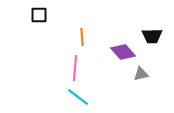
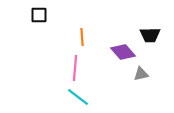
black trapezoid: moved 2 px left, 1 px up
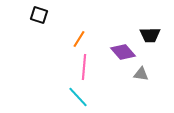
black square: rotated 18 degrees clockwise
orange line: moved 3 px left, 2 px down; rotated 36 degrees clockwise
pink line: moved 9 px right, 1 px up
gray triangle: rotated 21 degrees clockwise
cyan line: rotated 10 degrees clockwise
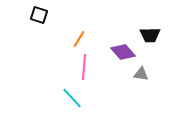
cyan line: moved 6 px left, 1 px down
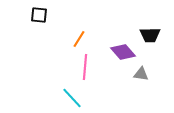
black square: rotated 12 degrees counterclockwise
pink line: moved 1 px right
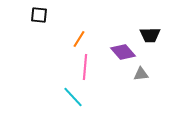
gray triangle: rotated 14 degrees counterclockwise
cyan line: moved 1 px right, 1 px up
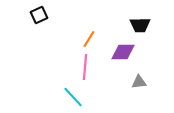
black square: rotated 30 degrees counterclockwise
black trapezoid: moved 10 px left, 10 px up
orange line: moved 10 px right
purple diamond: rotated 50 degrees counterclockwise
gray triangle: moved 2 px left, 8 px down
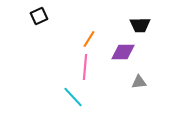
black square: moved 1 px down
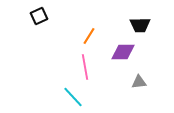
orange line: moved 3 px up
pink line: rotated 15 degrees counterclockwise
